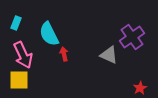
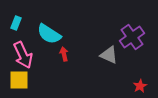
cyan semicircle: rotated 30 degrees counterclockwise
red star: moved 2 px up
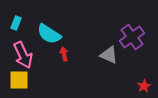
red star: moved 4 px right
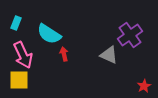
purple cross: moved 2 px left, 2 px up
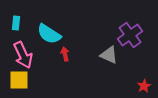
cyan rectangle: rotated 16 degrees counterclockwise
red arrow: moved 1 px right
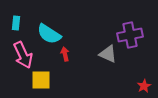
purple cross: rotated 25 degrees clockwise
gray triangle: moved 1 px left, 1 px up
yellow square: moved 22 px right
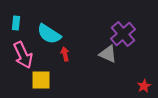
purple cross: moved 7 px left, 1 px up; rotated 30 degrees counterclockwise
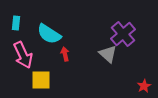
gray triangle: rotated 18 degrees clockwise
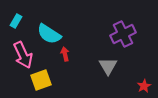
cyan rectangle: moved 2 px up; rotated 24 degrees clockwise
purple cross: rotated 15 degrees clockwise
gray triangle: moved 12 px down; rotated 18 degrees clockwise
yellow square: rotated 20 degrees counterclockwise
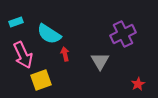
cyan rectangle: moved 1 px down; rotated 40 degrees clockwise
gray triangle: moved 8 px left, 5 px up
red star: moved 6 px left, 2 px up
